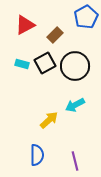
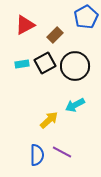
cyan rectangle: rotated 24 degrees counterclockwise
purple line: moved 13 px left, 9 px up; rotated 48 degrees counterclockwise
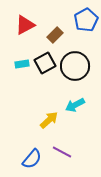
blue pentagon: moved 3 px down
blue semicircle: moved 5 px left, 4 px down; rotated 40 degrees clockwise
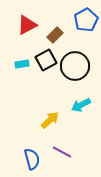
red triangle: moved 2 px right
black square: moved 1 px right, 3 px up
cyan arrow: moved 6 px right
yellow arrow: moved 1 px right
blue semicircle: rotated 55 degrees counterclockwise
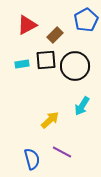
black square: rotated 25 degrees clockwise
cyan arrow: moved 1 px right, 1 px down; rotated 30 degrees counterclockwise
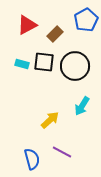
brown rectangle: moved 1 px up
black square: moved 2 px left, 2 px down; rotated 10 degrees clockwise
cyan rectangle: rotated 24 degrees clockwise
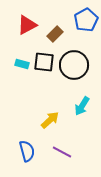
black circle: moved 1 px left, 1 px up
blue semicircle: moved 5 px left, 8 px up
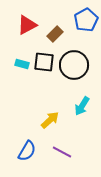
blue semicircle: rotated 45 degrees clockwise
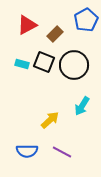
black square: rotated 15 degrees clockwise
blue semicircle: rotated 60 degrees clockwise
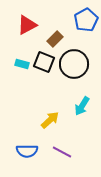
brown rectangle: moved 5 px down
black circle: moved 1 px up
